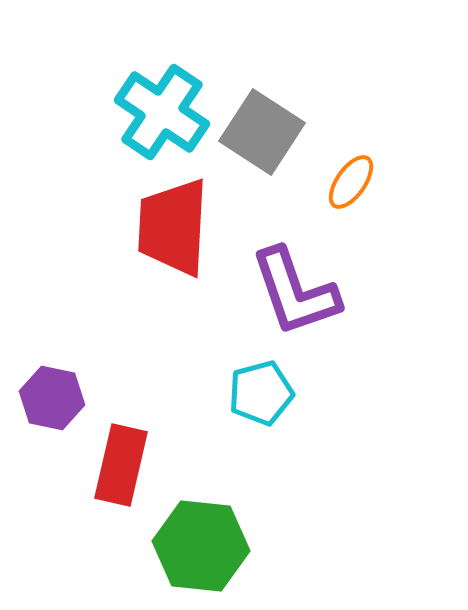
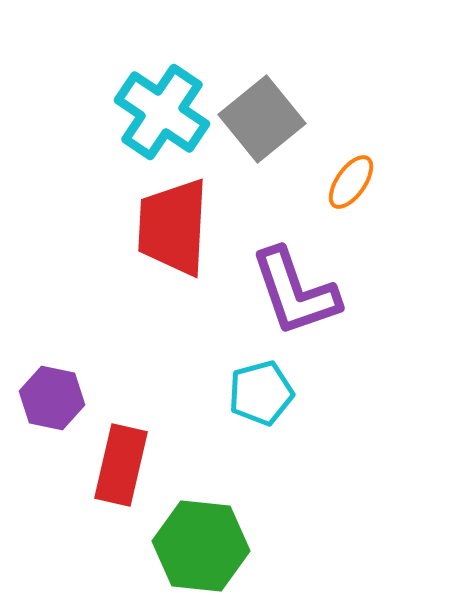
gray square: moved 13 px up; rotated 18 degrees clockwise
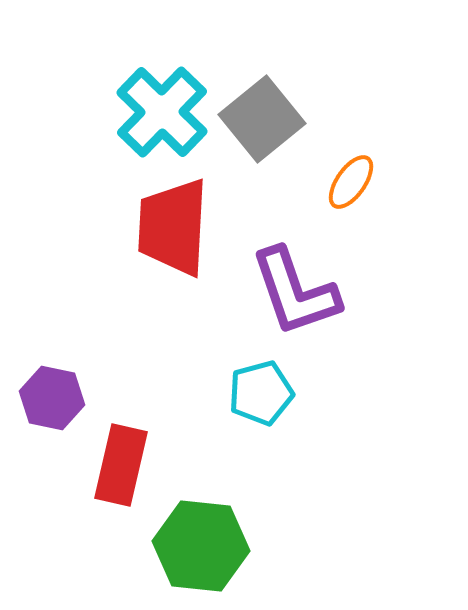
cyan cross: rotated 10 degrees clockwise
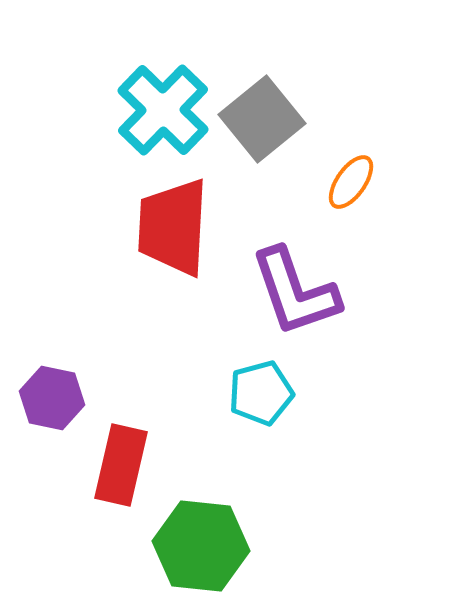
cyan cross: moved 1 px right, 2 px up
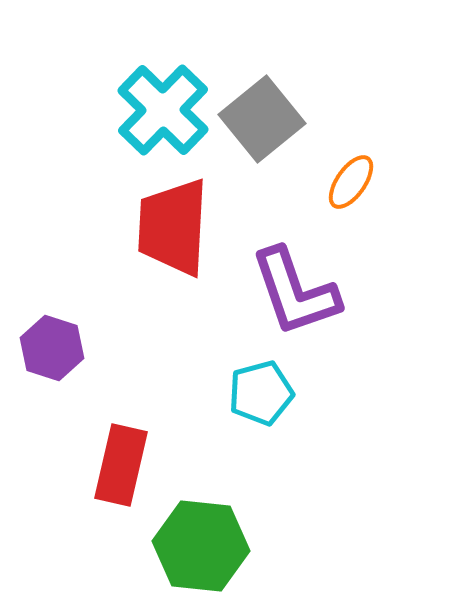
purple hexagon: moved 50 px up; rotated 6 degrees clockwise
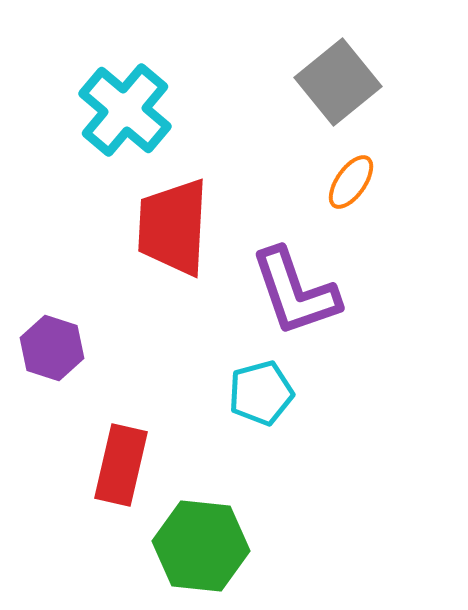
cyan cross: moved 38 px left; rotated 4 degrees counterclockwise
gray square: moved 76 px right, 37 px up
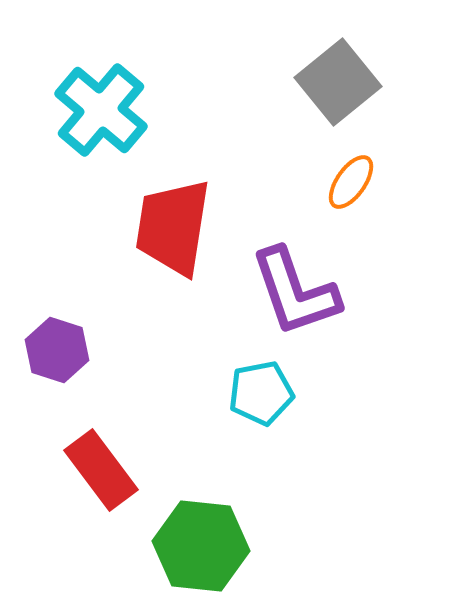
cyan cross: moved 24 px left
red trapezoid: rotated 6 degrees clockwise
purple hexagon: moved 5 px right, 2 px down
cyan pentagon: rotated 4 degrees clockwise
red rectangle: moved 20 px left, 5 px down; rotated 50 degrees counterclockwise
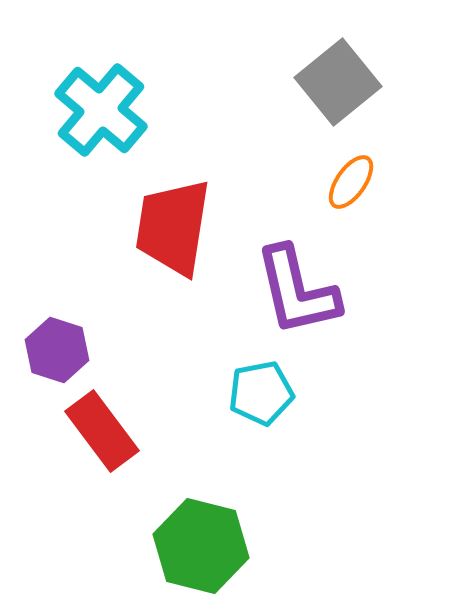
purple L-shape: moved 2 px right, 1 px up; rotated 6 degrees clockwise
red rectangle: moved 1 px right, 39 px up
green hexagon: rotated 8 degrees clockwise
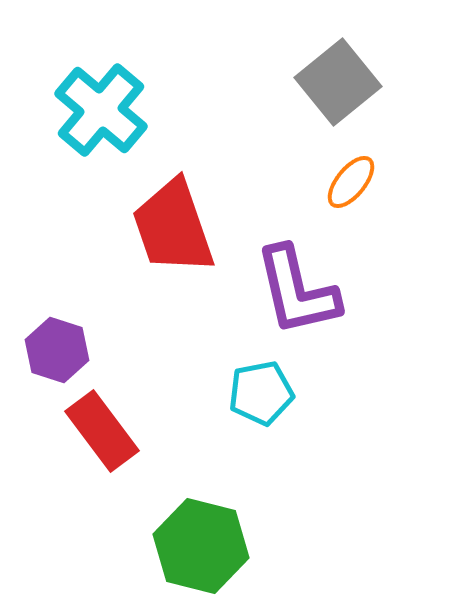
orange ellipse: rotated 4 degrees clockwise
red trapezoid: rotated 28 degrees counterclockwise
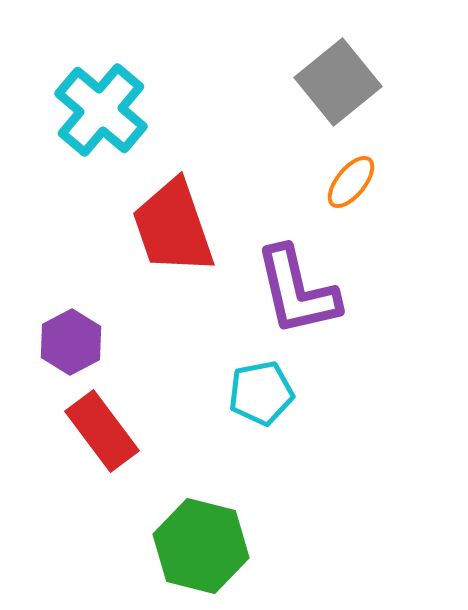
purple hexagon: moved 14 px right, 8 px up; rotated 14 degrees clockwise
